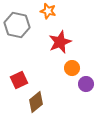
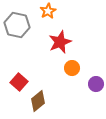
orange star: rotated 28 degrees clockwise
red square: moved 2 px down; rotated 24 degrees counterclockwise
purple circle: moved 10 px right
brown diamond: moved 2 px right, 1 px up
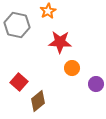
red star: rotated 25 degrees clockwise
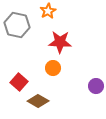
orange circle: moved 19 px left
purple circle: moved 2 px down
brown diamond: rotated 70 degrees clockwise
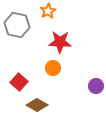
brown diamond: moved 1 px left, 4 px down
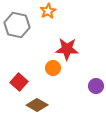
red star: moved 7 px right, 7 px down
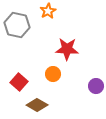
orange circle: moved 6 px down
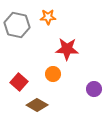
orange star: moved 6 px down; rotated 28 degrees clockwise
purple circle: moved 2 px left, 3 px down
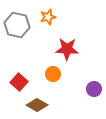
orange star: rotated 14 degrees counterclockwise
